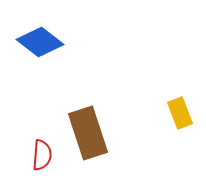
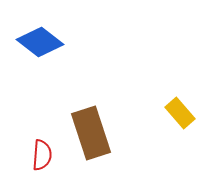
yellow rectangle: rotated 20 degrees counterclockwise
brown rectangle: moved 3 px right
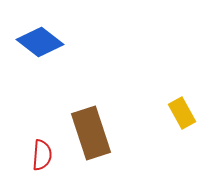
yellow rectangle: moved 2 px right; rotated 12 degrees clockwise
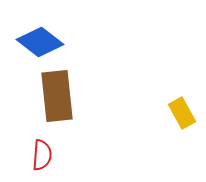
brown rectangle: moved 34 px left, 37 px up; rotated 12 degrees clockwise
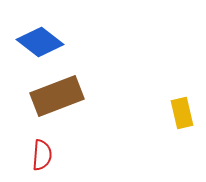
brown rectangle: rotated 75 degrees clockwise
yellow rectangle: rotated 16 degrees clockwise
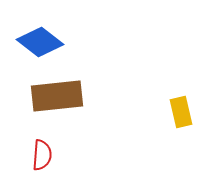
brown rectangle: rotated 15 degrees clockwise
yellow rectangle: moved 1 px left, 1 px up
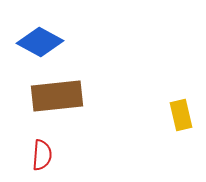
blue diamond: rotated 9 degrees counterclockwise
yellow rectangle: moved 3 px down
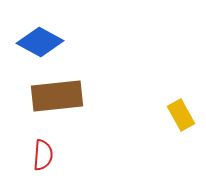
yellow rectangle: rotated 16 degrees counterclockwise
red semicircle: moved 1 px right
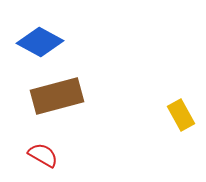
brown rectangle: rotated 9 degrees counterclockwise
red semicircle: rotated 64 degrees counterclockwise
